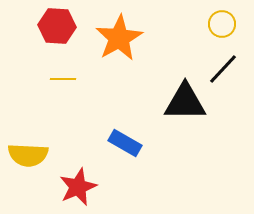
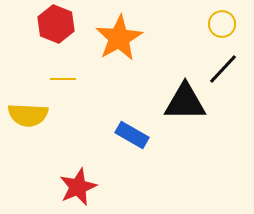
red hexagon: moved 1 px left, 2 px up; rotated 18 degrees clockwise
blue rectangle: moved 7 px right, 8 px up
yellow semicircle: moved 40 px up
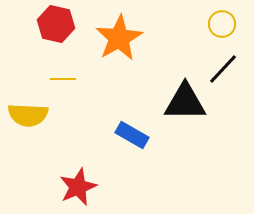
red hexagon: rotated 9 degrees counterclockwise
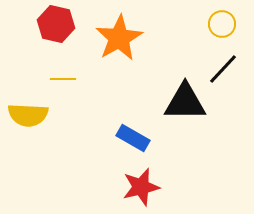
blue rectangle: moved 1 px right, 3 px down
red star: moved 63 px right; rotated 9 degrees clockwise
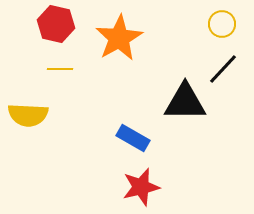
yellow line: moved 3 px left, 10 px up
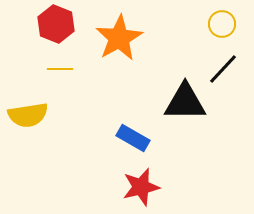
red hexagon: rotated 9 degrees clockwise
yellow semicircle: rotated 12 degrees counterclockwise
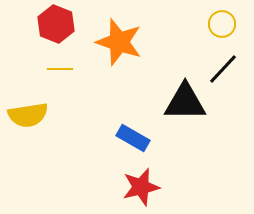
orange star: moved 4 px down; rotated 24 degrees counterclockwise
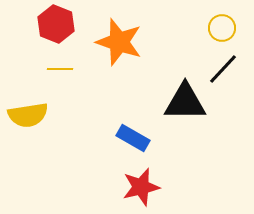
yellow circle: moved 4 px down
